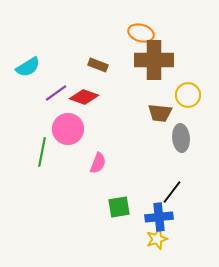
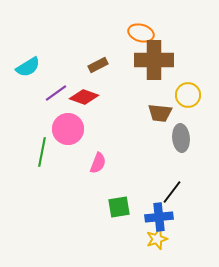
brown rectangle: rotated 48 degrees counterclockwise
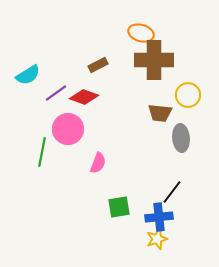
cyan semicircle: moved 8 px down
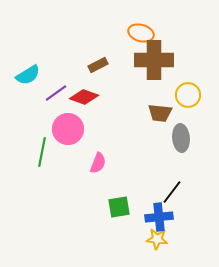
yellow star: rotated 25 degrees clockwise
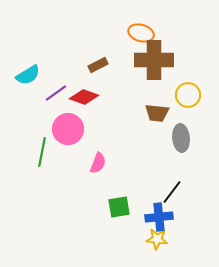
brown trapezoid: moved 3 px left
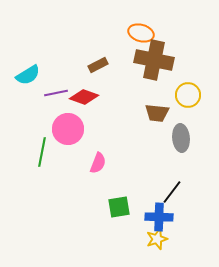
brown cross: rotated 12 degrees clockwise
purple line: rotated 25 degrees clockwise
blue cross: rotated 8 degrees clockwise
yellow star: rotated 25 degrees counterclockwise
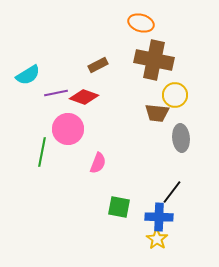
orange ellipse: moved 10 px up
yellow circle: moved 13 px left
green square: rotated 20 degrees clockwise
yellow star: rotated 20 degrees counterclockwise
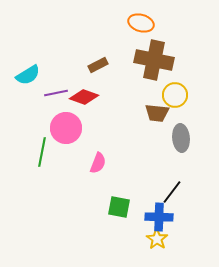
pink circle: moved 2 px left, 1 px up
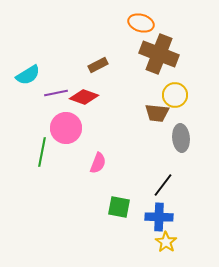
brown cross: moved 5 px right, 6 px up; rotated 9 degrees clockwise
black line: moved 9 px left, 7 px up
yellow star: moved 9 px right, 3 px down
